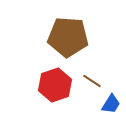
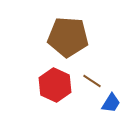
red hexagon: rotated 16 degrees counterclockwise
blue trapezoid: moved 1 px up
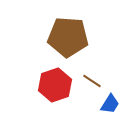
red hexagon: rotated 16 degrees clockwise
blue trapezoid: moved 1 px left, 1 px down
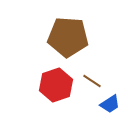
red hexagon: moved 1 px right
blue trapezoid: rotated 25 degrees clockwise
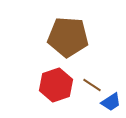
brown line: moved 4 px down
blue trapezoid: moved 1 px right, 2 px up
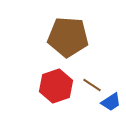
red hexagon: moved 1 px down
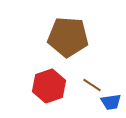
red hexagon: moved 7 px left
blue trapezoid: rotated 25 degrees clockwise
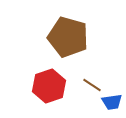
brown pentagon: rotated 12 degrees clockwise
blue trapezoid: moved 1 px right
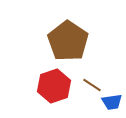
brown pentagon: moved 4 px down; rotated 18 degrees clockwise
red hexagon: moved 5 px right
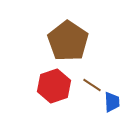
blue trapezoid: rotated 85 degrees counterclockwise
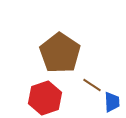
brown pentagon: moved 8 px left, 12 px down
red hexagon: moved 9 px left, 12 px down
